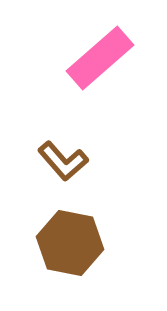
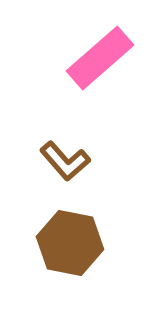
brown L-shape: moved 2 px right
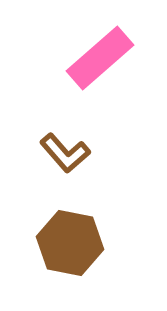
brown L-shape: moved 8 px up
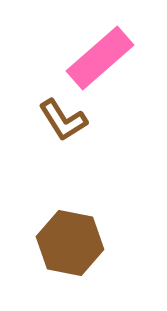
brown L-shape: moved 2 px left, 33 px up; rotated 9 degrees clockwise
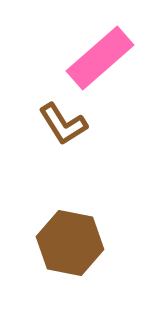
brown L-shape: moved 4 px down
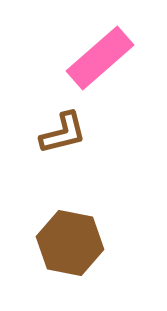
brown L-shape: moved 9 px down; rotated 72 degrees counterclockwise
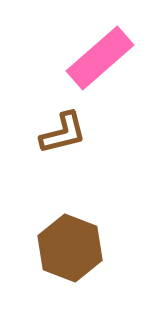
brown hexagon: moved 5 px down; rotated 10 degrees clockwise
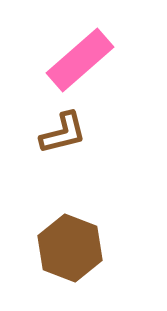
pink rectangle: moved 20 px left, 2 px down
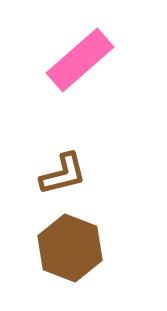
brown L-shape: moved 41 px down
